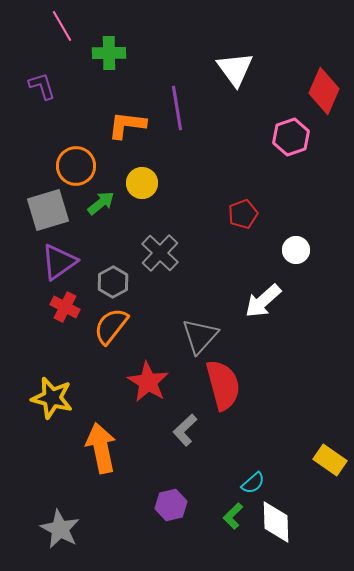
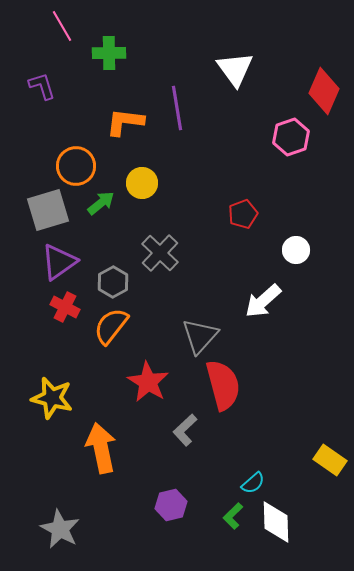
orange L-shape: moved 2 px left, 3 px up
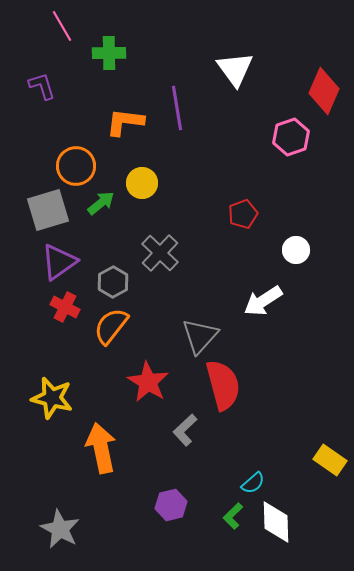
white arrow: rotated 9 degrees clockwise
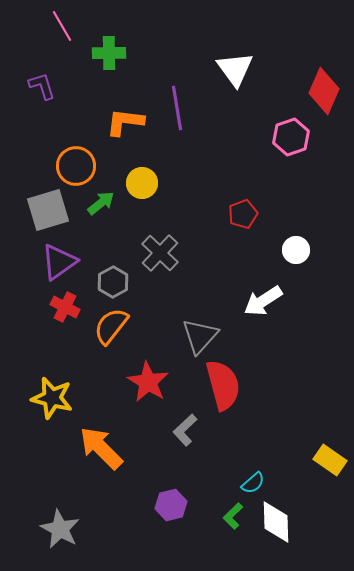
orange arrow: rotated 33 degrees counterclockwise
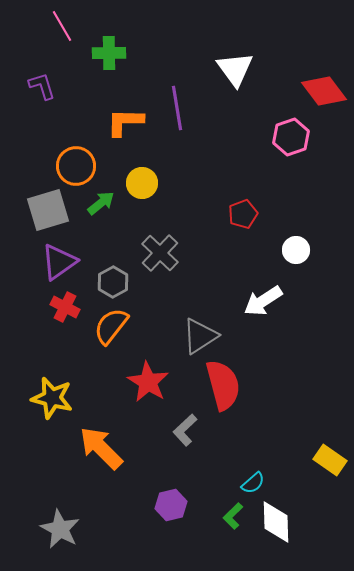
red diamond: rotated 60 degrees counterclockwise
orange L-shape: rotated 6 degrees counterclockwise
gray triangle: rotated 15 degrees clockwise
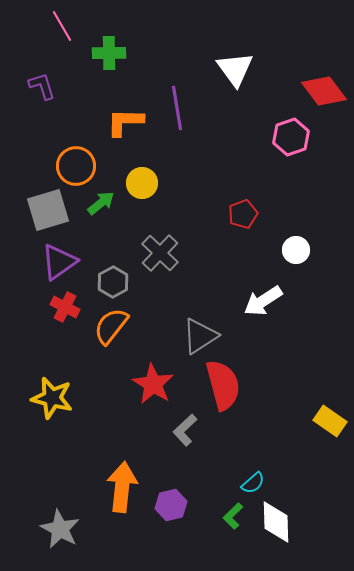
red star: moved 5 px right, 2 px down
orange arrow: moved 21 px right, 39 px down; rotated 51 degrees clockwise
yellow rectangle: moved 39 px up
